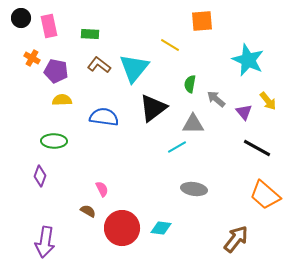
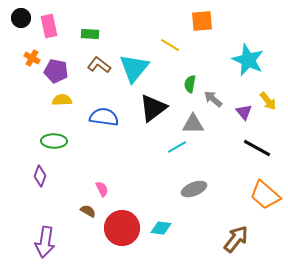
gray arrow: moved 3 px left
gray ellipse: rotated 30 degrees counterclockwise
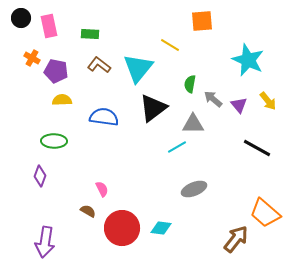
cyan triangle: moved 4 px right
purple triangle: moved 5 px left, 7 px up
orange trapezoid: moved 18 px down
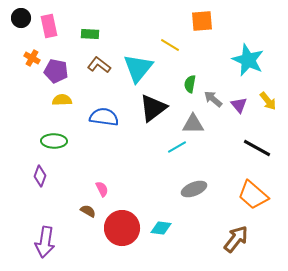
orange trapezoid: moved 12 px left, 18 px up
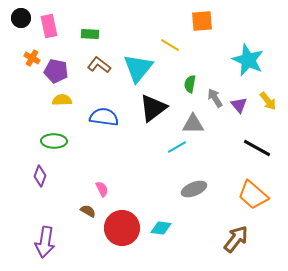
gray arrow: moved 2 px right, 1 px up; rotated 18 degrees clockwise
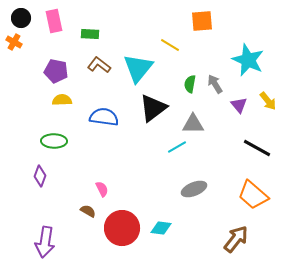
pink rectangle: moved 5 px right, 5 px up
orange cross: moved 18 px left, 16 px up
gray arrow: moved 14 px up
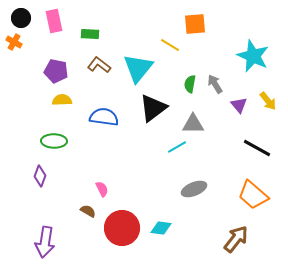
orange square: moved 7 px left, 3 px down
cyan star: moved 5 px right, 4 px up
